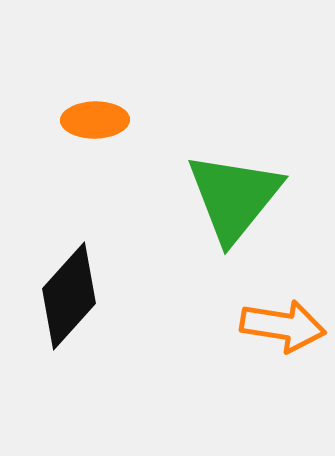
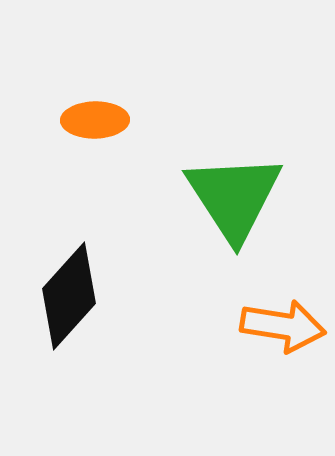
green triangle: rotated 12 degrees counterclockwise
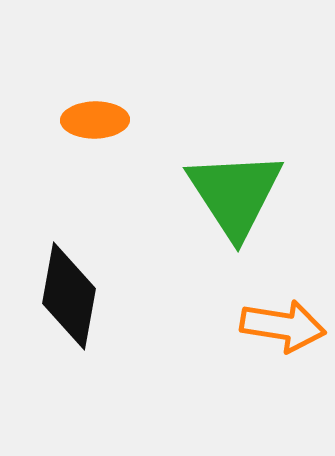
green triangle: moved 1 px right, 3 px up
black diamond: rotated 32 degrees counterclockwise
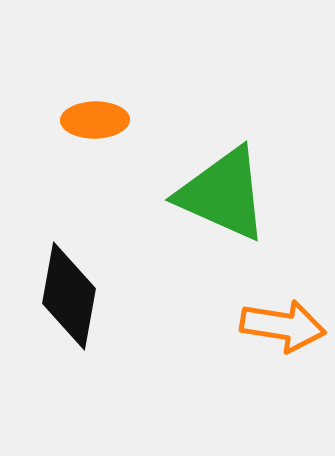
green triangle: moved 12 px left; rotated 33 degrees counterclockwise
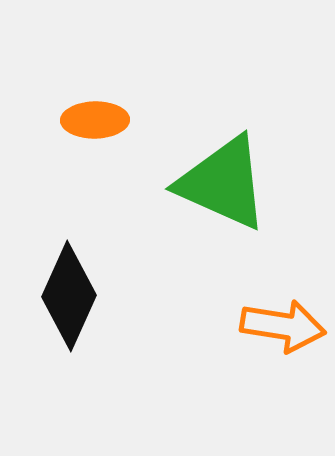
green triangle: moved 11 px up
black diamond: rotated 14 degrees clockwise
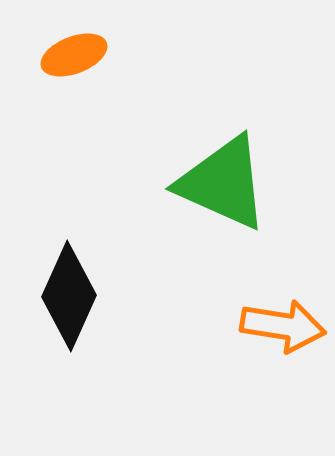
orange ellipse: moved 21 px left, 65 px up; rotated 20 degrees counterclockwise
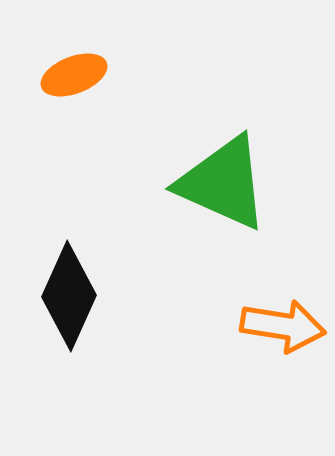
orange ellipse: moved 20 px down
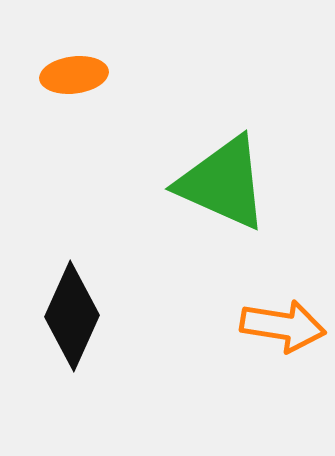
orange ellipse: rotated 14 degrees clockwise
black diamond: moved 3 px right, 20 px down
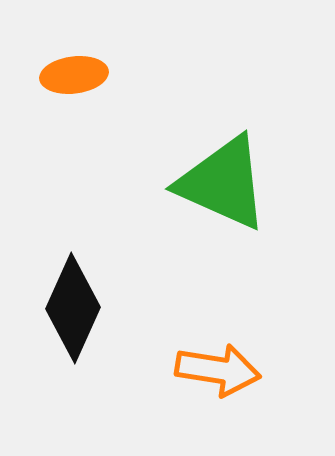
black diamond: moved 1 px right, 8 px up
orange arrow: moved 65 px left, 44 px down
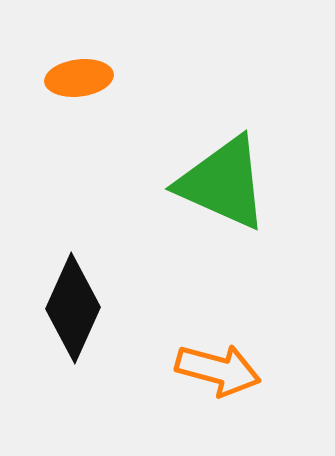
orange ellipse: moved 5 px right, 3 px down
orange arrow: rotated 6 degrees clockwise
